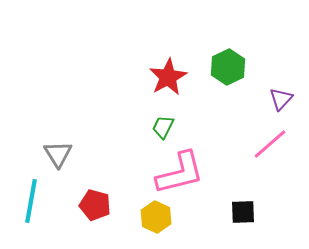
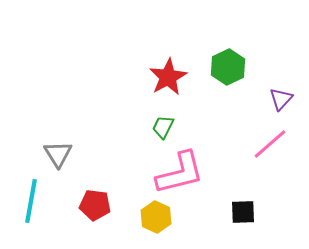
red pentagon: rotated 8 degrees counterclockwise
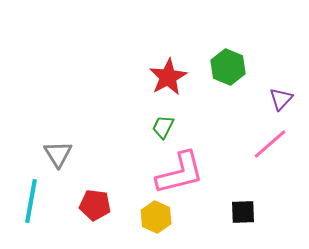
green hexagon: rotated 12 degrees counterclockwise
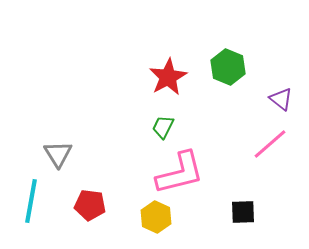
purple triangle: rotated 35 degrees counterclockwise
red pentagon: moved 5 px left
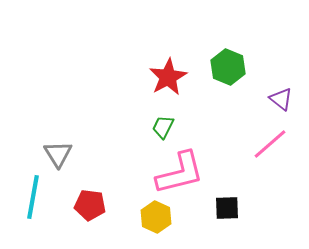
cyan line: moved 2 px right, 4 px up
black square: moved 16 px left, 4 px up
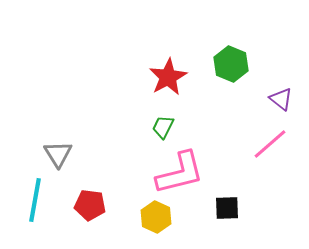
green hexagon: moved 3 px right, 3 px up
cyan line: moved 2 px right, 3 px down
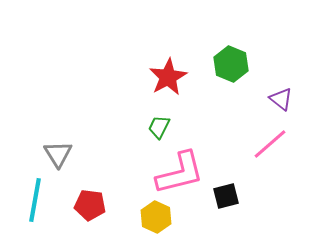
green trapezoid: moved 4 px left
black square: moved 1 px left, 12 px up; rotated 12 degrees counterclockwise
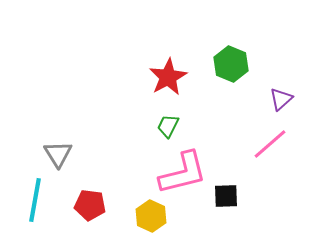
purple triangle: rotated 40 degrees clockwise
green trapezoid: moved 9 px right, 1 px up
pink L-shape: moved 3 px right
black square: rotated 12 degrees clockwise
yellow hexagon: moved 5 px left, 1 px up
